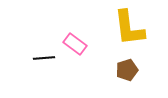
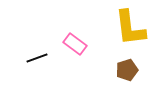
yellow L-shape: moved 1 px right
black line: moved 7 px left; rotated 15 degrees counterclockwise
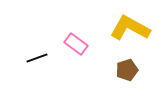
yellow L-shape: rotated 126 degrees clockwise
pink rectangle: moved 1 px right
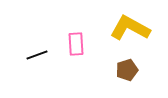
pink rectangle: rotated 50 degrees clockwise
black line: moved 3 px up
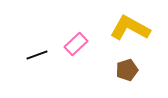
pink rectangle: rotated 50 degrees clockwise
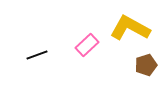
pink rectangle: moved 11 px right, 1 px down
brown pentagon: moved 19 px right, 5 px up
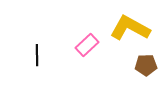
black line: rotated 70 degrees counterclockwise
brown pentagon: rotated 15 degrees clockwise
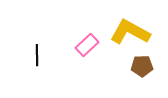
yellow L-shape: moved 4 px down
brown pentagon: moved 4 px left, 1 px down
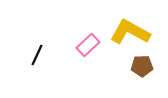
pink rectangle: moved 1 px right
black line: rotated 25 degrees clockwise
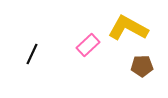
yellow L-shape: moved 2 px left, 4 px up
black line: moved 5 px left, 1 px up
